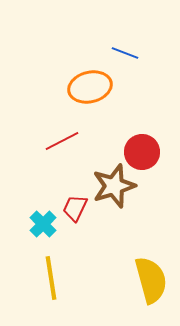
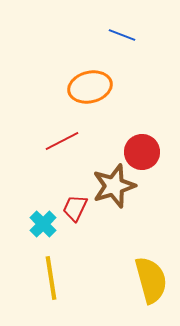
blue line: moved 3 px left, 18 px up
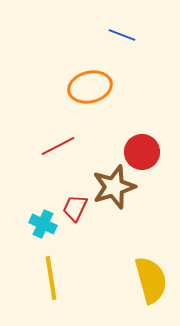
red line: moved 4 px left, 5 px down
brown star: moved 1 px down
cyan cross: rotated 20 degrees counterclockwise
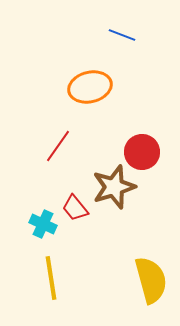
red line: rotated 28 degrees counterclockwise
red trapezoid: rotated 64 degrees counterclockwise
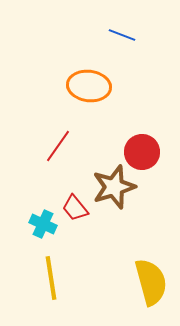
orange ellipse: moved 1 px left, 1 px up; rotated 21 degrees clockwise
yellow semicircle: moved 2 px down
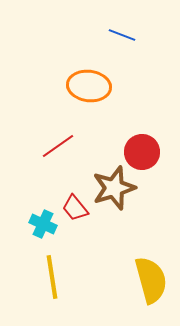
red line: rotated 20 degrees clockwise
brown star: moved 1 px down
yellow line: moved 1 px right, 1 px up
yellow semicircle: moved 2 px up
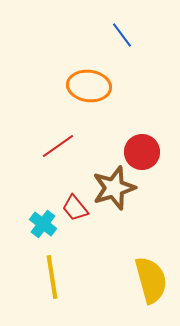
blue line: rotated 32 degrees clockwise
cyan cross: rotated 12 degrees clockwise
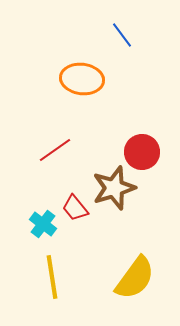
orange ellipse: moved 7 px left, 7 px up
red line: moved 3 px left, 4 px down
yellow semicircle: moved 16 px left, 2 px up; rotated 51 degrees clockwise
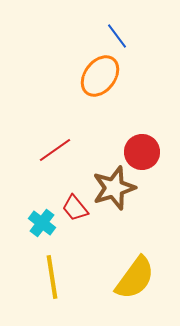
blue line: moved 5 px left, 1 px down
orange ellipse: moved 18 px right, 3 px up; rotated 60 degrees counterclockwise
cyan cross: moved 1 px left, 1 px up
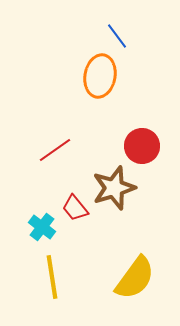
orange ellipse: rotated 27 degrees counterclockwise
red circle: moved 6 px up
cyan cross: moved 4 px down
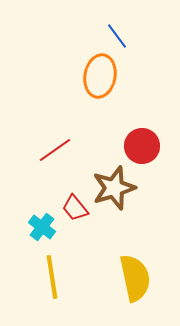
yellow semicircle: rotated 48 degrees counterclockwise
